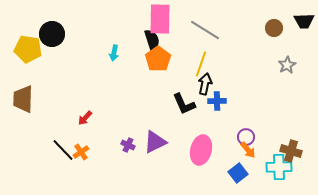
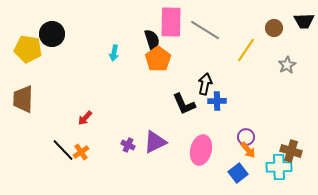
pink rectangle: moved 11 px right, 3 px down
yellow line: moved 45 px right, 14 px up; rotated 15 degrees clockwise
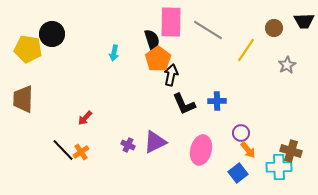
gray line: moved 3 px right
black arrow: moved 34 px left, 9 px up
purple circle: moved 5 px left, 4 px up
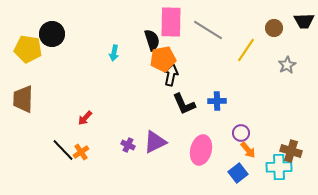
orange pentagon: moved 5 px right; rotated 25 degrees clockwise
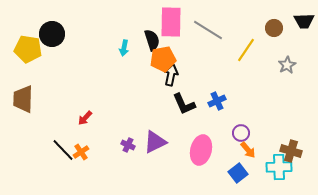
cyan arrow: moved 10 px right, 5 px up
blue cross: rotated 24 degrees counterclockwise
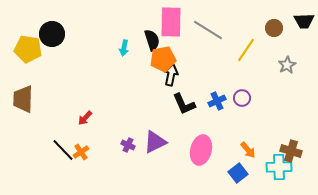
purple circle: moved 1 px right, 35 px up
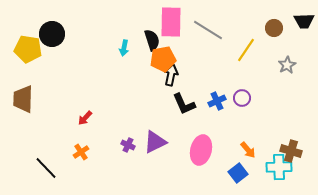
black line: moved 17 px left, 18 px down
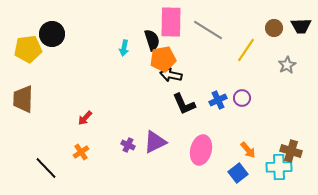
black trapezoid: moved 3 px left, 5 px down
yellow pentagon: rotated 16 degrees counterclockwise
black arrow: rotated 90 degrees counterclockwise
blue cross: moved 1 px right, 1 px up
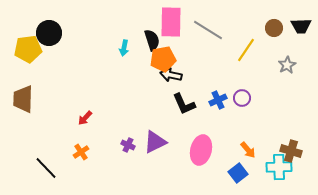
black circle: moved 3 px left, 1 px up
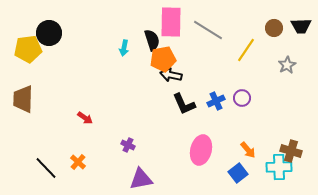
blue cross: moved 2 px left, 1 px down
red arrow: rotated 98 degrees counterclockwise
purple triangle: moved 14 px left, 37 px down; rotated 15 degrees clockwise
orange cross: moved 3 px left, 10 px down; rotated 14 degrees counterclockwise
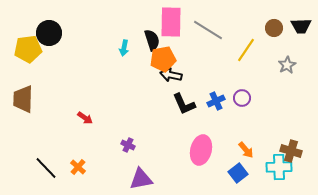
orange arrow: moved 2 px left
orange cross: moved 5 px down
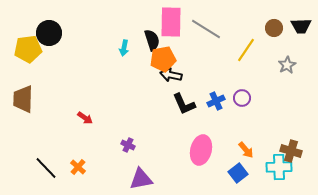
gray line: moved 2 px left, 1 px up
